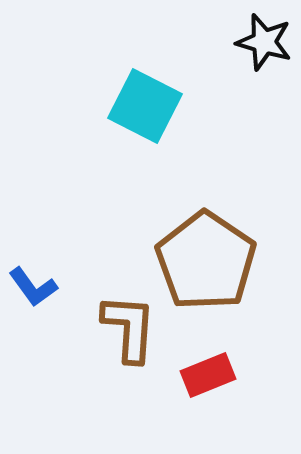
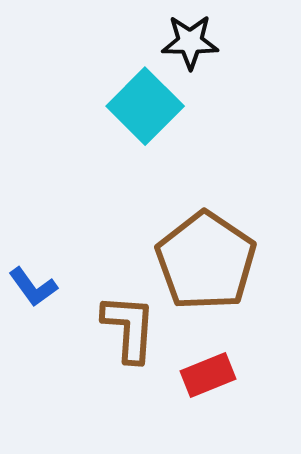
black star: moved 74 px left; rotated 16 degrees counterclockwise
cyan square: rotated 18 degrees clockwise
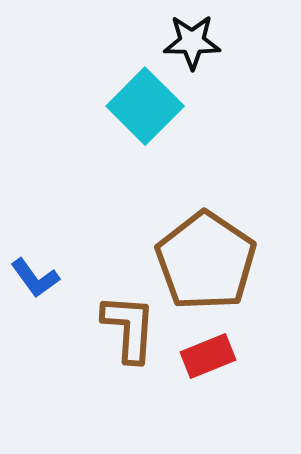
black star: moved 2 px right
blue L-shape: moved 2 px right, 9 px up
red rectangle: moved 19 px up
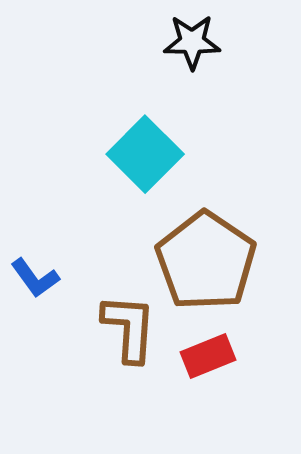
cyan square: moved 48 px down
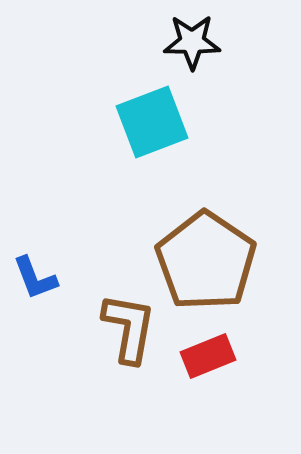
cyan square: moved 7 px right, 32 px up; rotated 24 degrees clockwise
blue L-shape: rotated 15 degrees clockwise
brown L-shape: rotated 6 degrees clockwise
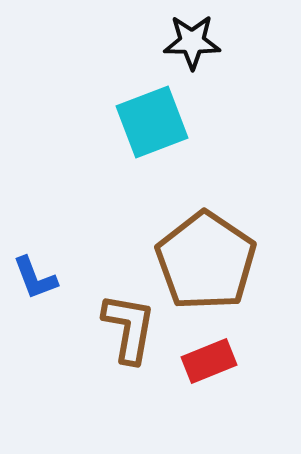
red rectangle: moved 1 px right, 5 px down
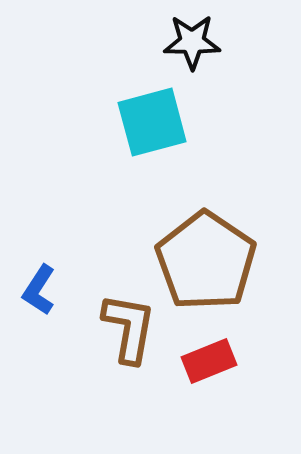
cyan square: rotated 6 degrees clockwise
blue L-shape: moved 4 px right, 12 px down; rotated 54 degrees clockwise
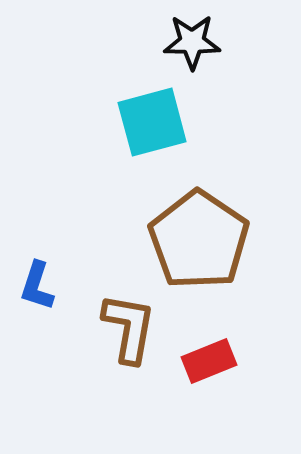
brown pentagon: moved 7 px left, 21 px up
blue L-shape: moved 2 px left, 4 px up; rotated 15 degrees counterclockwise
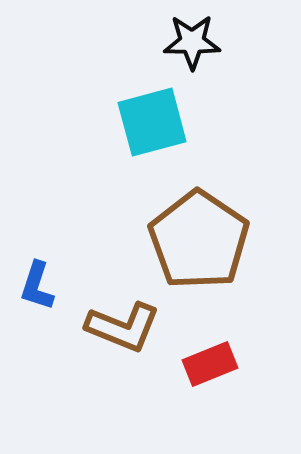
brown L-shape: moved 6 px left, 1 px up; rotated 102 degrees clockwise
red rectangle: moved 1 px right, 3 px down
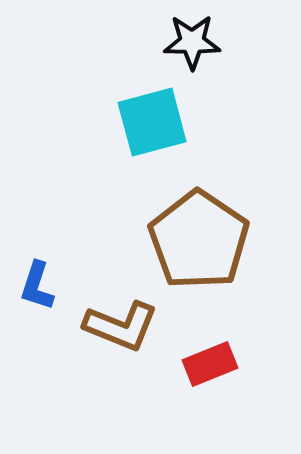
brown L-shape: moved 2 px left, 1 px up
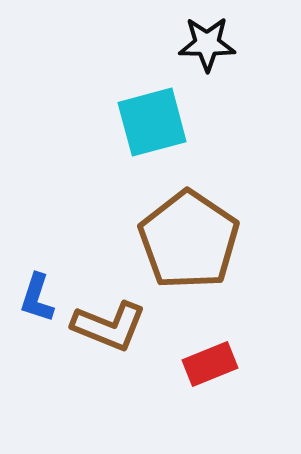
black star: moved 15 px right, 2 px down
brown pentagon: moved 10 px left
blue L-shape: moved 12 px down
brown L-shape: moved 12 px left
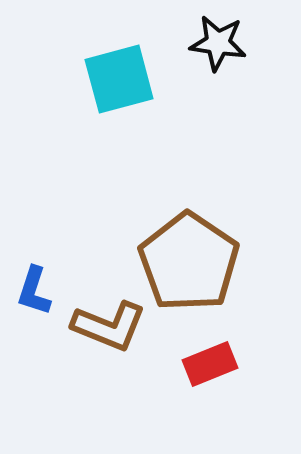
black star: moved 11 px right, 1 px up; rotated 8 degrees clockwise
cyan square: moved 33 px left, 43 px up
brown pentagon: moved 22 px down
blue L-shape: moved 3 px left, 7 px up
